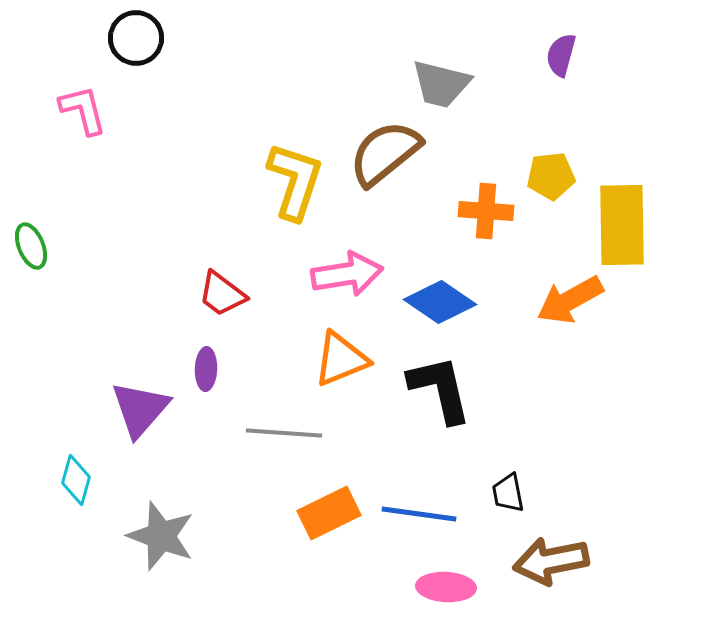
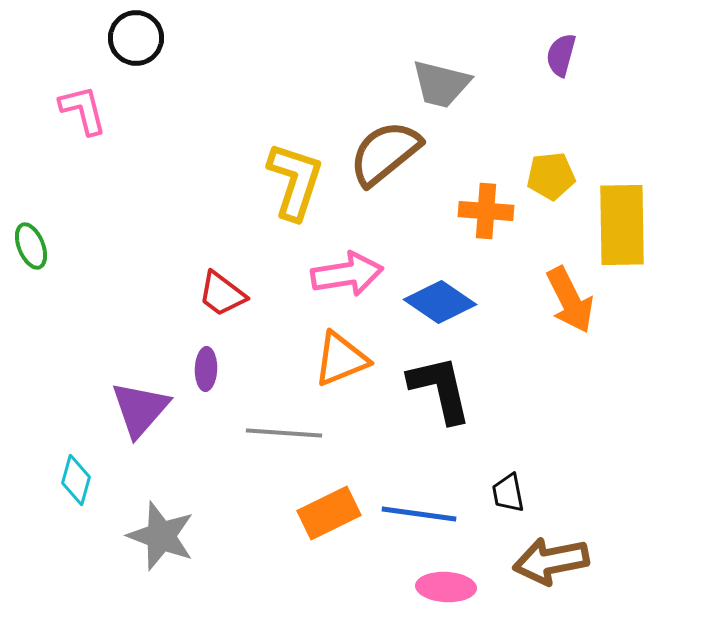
orange arrow: rotated 88 degrees counterclockwise
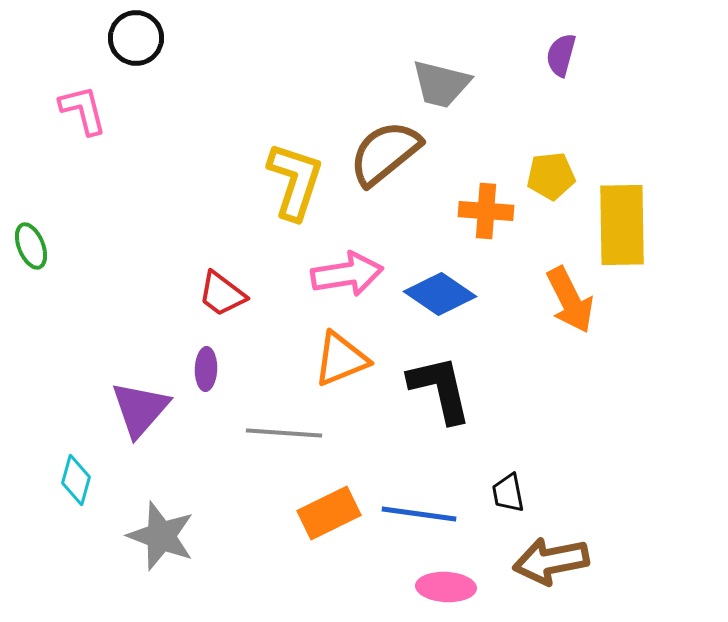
blue diamond: moved 8 px up
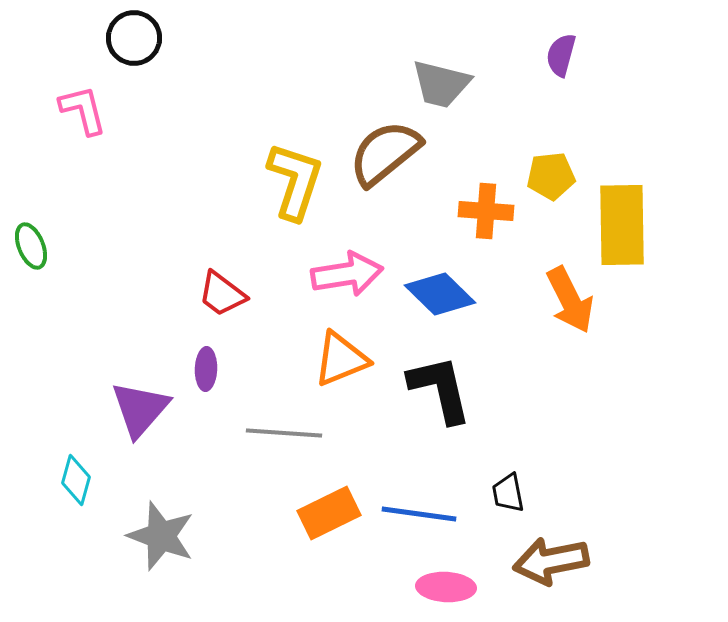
black circle: moved 2 px left
blue diamond: rotated 10 degrees clockwise
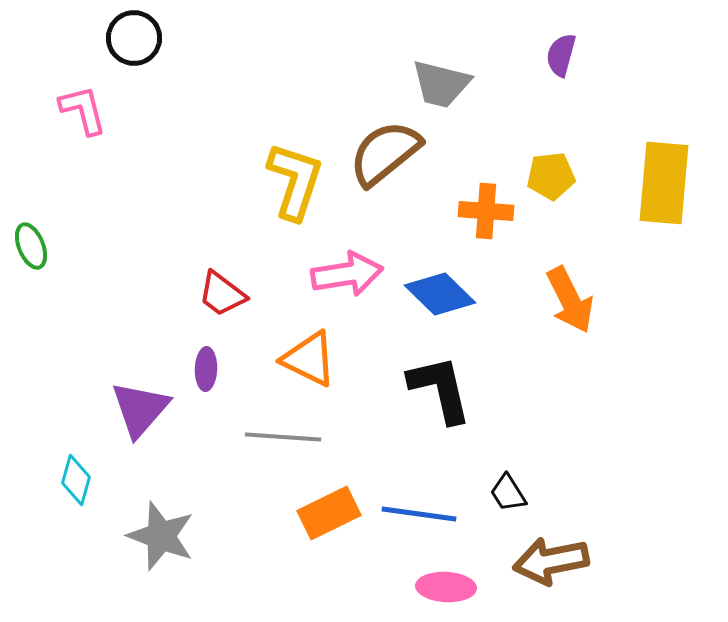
yellow rectangle: moved 42 px right, 42 px up; rotated 6 degrees clockwise
orange triangle: moved 32 px left; rotated 48 degrees clockwise
gray line: moved 1 px left, 4 px down
black trapezoid: rotated 21 degrees counterclockwise
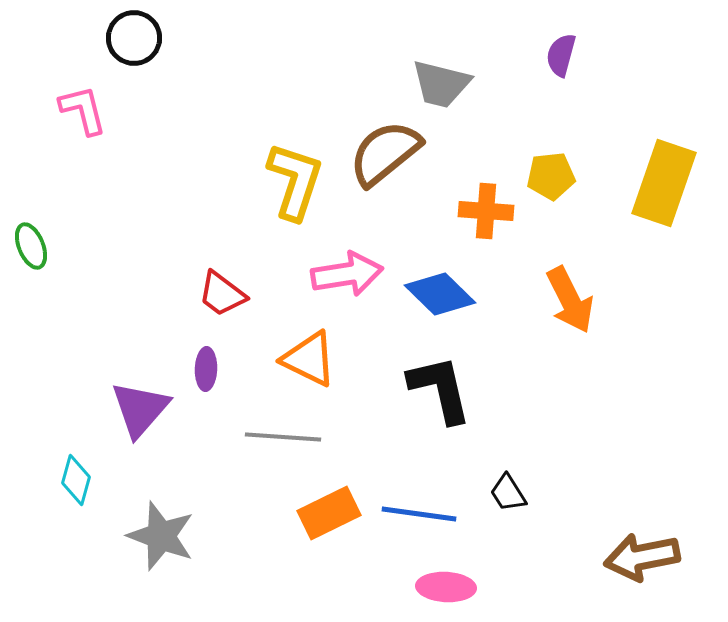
yellow rectangle: rotated 14 degrees clockwise
brown arrow: moved 91 px right, 4 px up
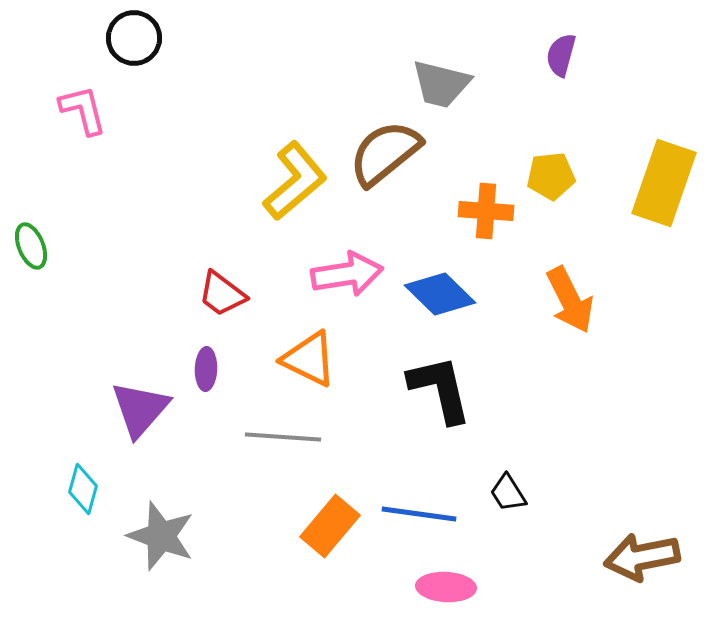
yellow L-shape: rotated 32 degrees clockwise
cyan diamond: moved 7 px right, 9 px down
orange rectangle: moved 1 px right, 13 px down; rotated 24 degrees counterclockwise
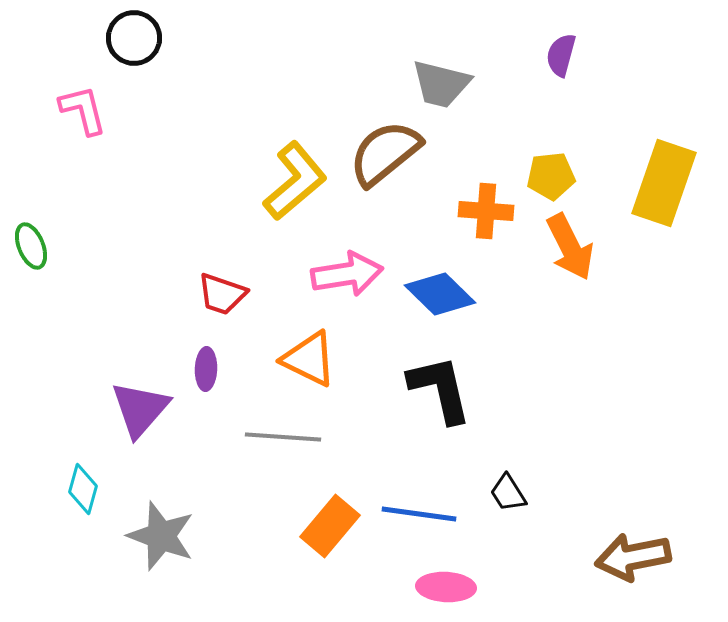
red trapezoid: rotated 18 degrees counterclockwise
orange arrow: moved 53 px up
brown arrow: moved 9 px left
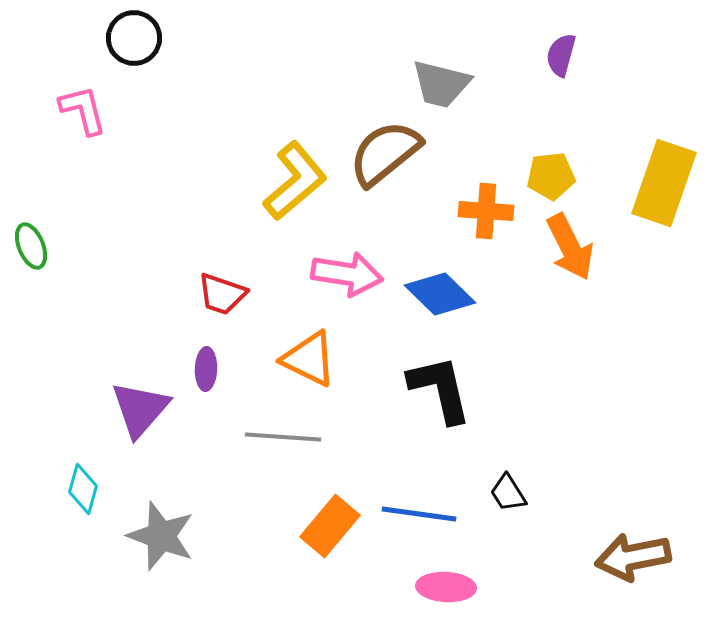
pink arrow: rotated 18 degrees clockwise
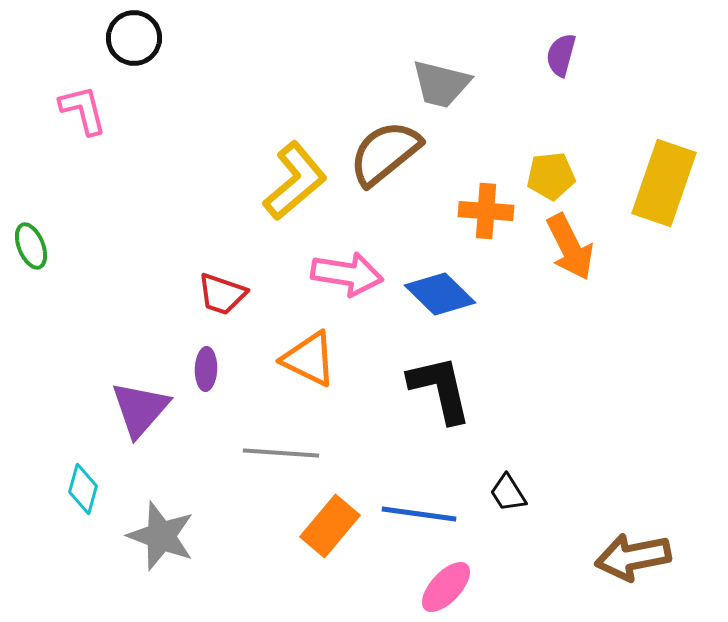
gray line: moved 2 px left, 16 px down
pink ellipse: rotated 50 degrees counterclockwise
